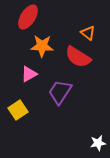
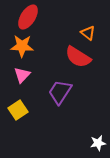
orange star: moved 20 px left
pink triangle: moved 7 px left, 1 px down; rotated 18 degrees counterclockwise
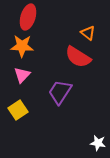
red ellipse: rotated 15 degrees counterclockwise
white star: rotated 21 degrees clockwise
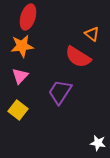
orange triangle: moved 4 px right, 1 px down
orange star: rotated 10 degrees counterclockwise
pink triangle: moved 2 px left, 1 px down
yellow square: rotated 18 degrees counterclockwise
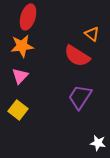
red semicircle: moved 1 px left, 1 px up
purple trapezoid: moved 20 px right, 5 px down
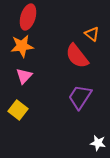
red semicircle: rotated 20 degrees clockwise
pink triangle: moved 4 px right
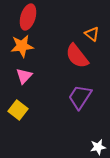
white star: moved 4 px down; rotated 21 degrees counterclockwise
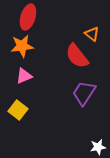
pink triangle: rotated 24 degrees clockwise
purple trapezoid: moved 4 px right, 4 px up
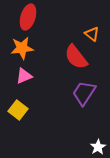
orange star: moved 2 px down
red semicircle: moved 1 px left, 1 px down
white star: rotated 21 degrees counterclockwise
